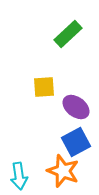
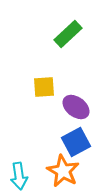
orange star: rotated 8 degrees clockwise
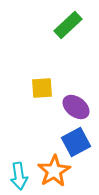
green rectangle: moved 9 px up
yellow square: moved 2 px left, 1 px down
orange star: moved 9 px left; rotated 12 degrees clockwise
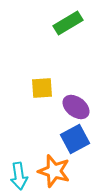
green rectangle: moved 2 px up; rotated 12 degrees clockwise
blue square: moved 1 px left, 3 px up
orange star: rotated 24 degrees counterclockwise
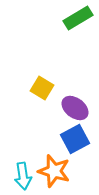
green rectangle: moved 10 px right, 5 px up
yellow square: rotated 35 degrees clockwise
purple ellipse: moved 1 px left, 1 px down
cyan arrow: moved 4 px right
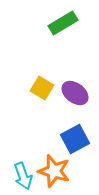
green rectangle: moved 15 px left, 5 px down
purple ellipse: moved 15 px up
cyan arrow: rotated 12 degrees counterclockwise
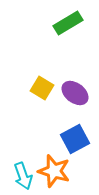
green rectangle: moved 5 px right
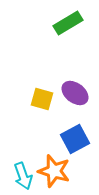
yellow square: moved 11 px down; rotated 15 degrees counterclockwise
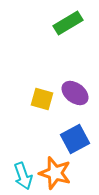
orange star: moved 1 px right, 2 px down
